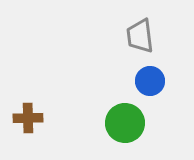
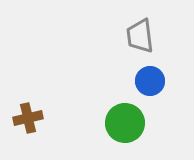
brown cross: rotated 12 degrees counterclockwise
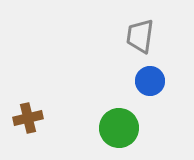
gray trapezoid: rotated 15 degrees clockwise
green circle: moved 6 px left, 5 px down
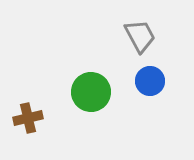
gray trapezoid: rotated 144 degrees clockwise
green circle: moved 28 px left, 36 px up
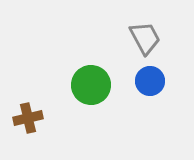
gray trapezoid: moved 5 px right, 2 px down
green circle: moved 7 px up
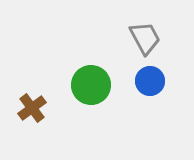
brown cross: moved 4 px right, 10 px up; rotated 24 degrees counterclockwise
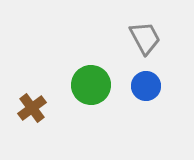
blue circle: moved 4 px left, 5 px down
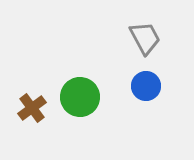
green circle: moved 11 px left, 12 px down
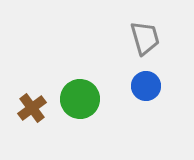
gray trapezoid: rotated 12 degrees clockwise
green circle: moved 2 px down
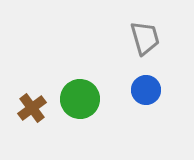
blue circle: moved 4 px down
